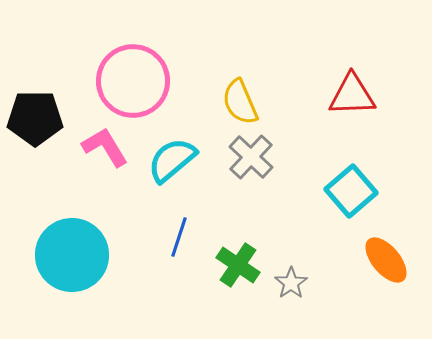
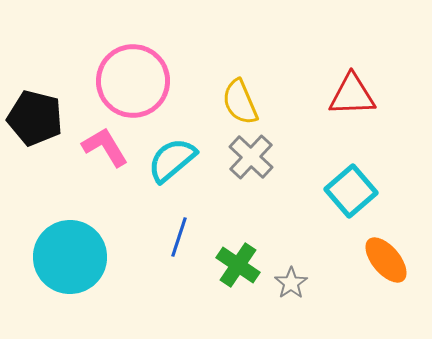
black pentagon: rotated 14 degrees clockwise
cyan circle: moved 2 px left, 2 px down
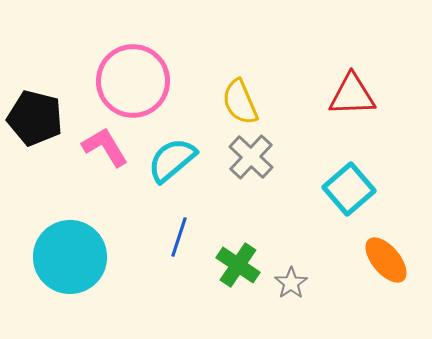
cyan square: moved 2 px left, 2 px up
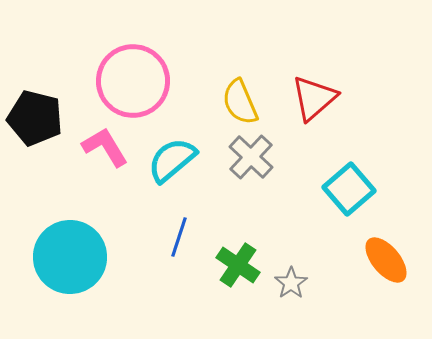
red triangle: moved 38 px left, 3 px down; rotated 39 degrees counterclockwise
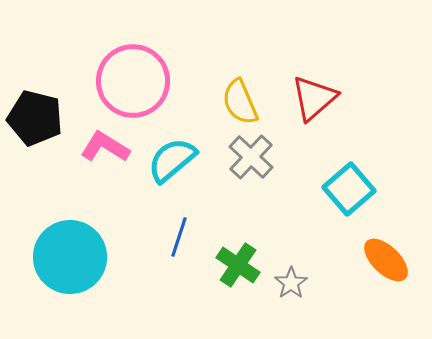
pink L-shape: rotated 27 degrees counterclockwise
orange ellipse: rotated 6 degrees counterclockwise
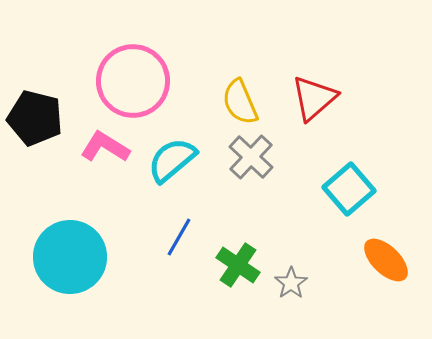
blue line: rotated 12 degrees clockwise
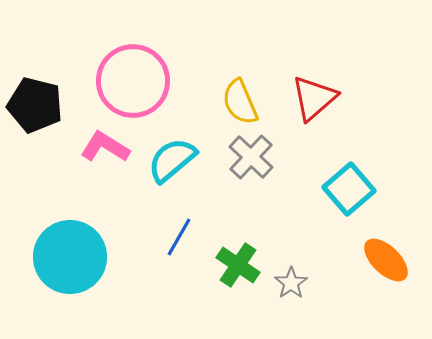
black pentagon: moved 13 px up
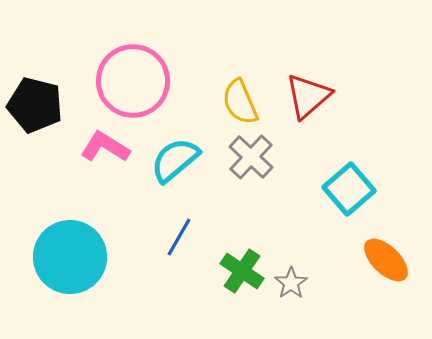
red triangle: moved 6 px left, 2 px up
cyan semicircle: moved 3 px right
green cross: moved 4 px right, 6 px down
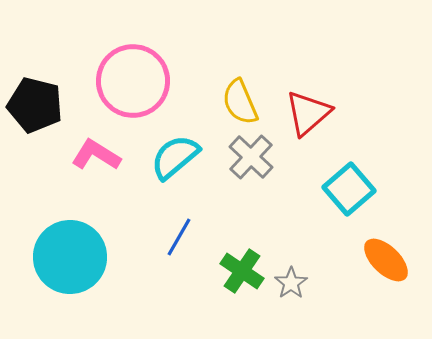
red triangle: moved 17 px down
pink L-shape: moved 9 px left, 8 px down
cyan semicircle: moved 3 px up
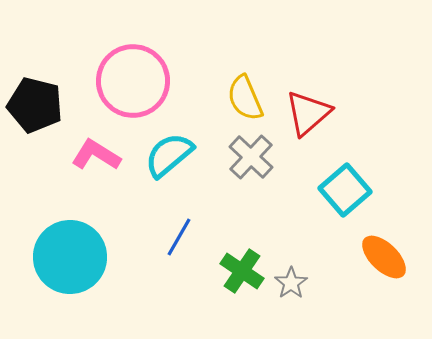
yellow semicircle: moved 5 px right, 4 px up
cyan semicircle: moved 6 px left, 2 px up
cyan square: moved 4 px left, 1 px down
orange ellipse: moved 2 px left, 3 px up
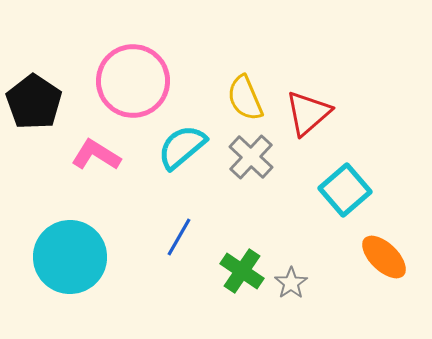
black pentagon: moved 1 px left, 3 px up; rotated 20 degrees clockwise
cyan semicircle: moved 13 px right, 8 px up
